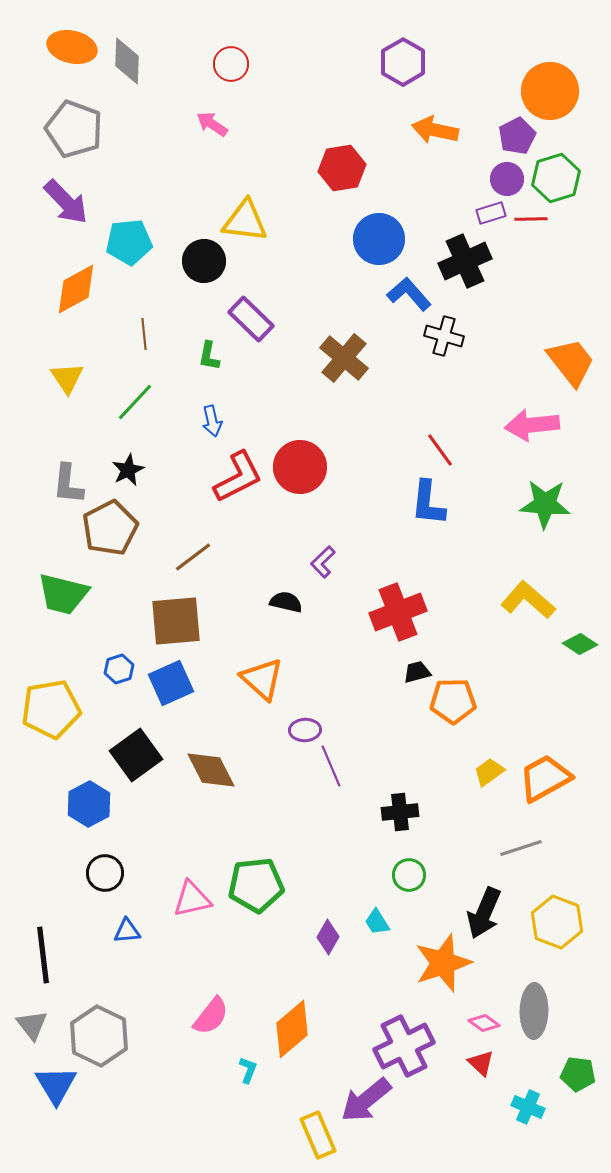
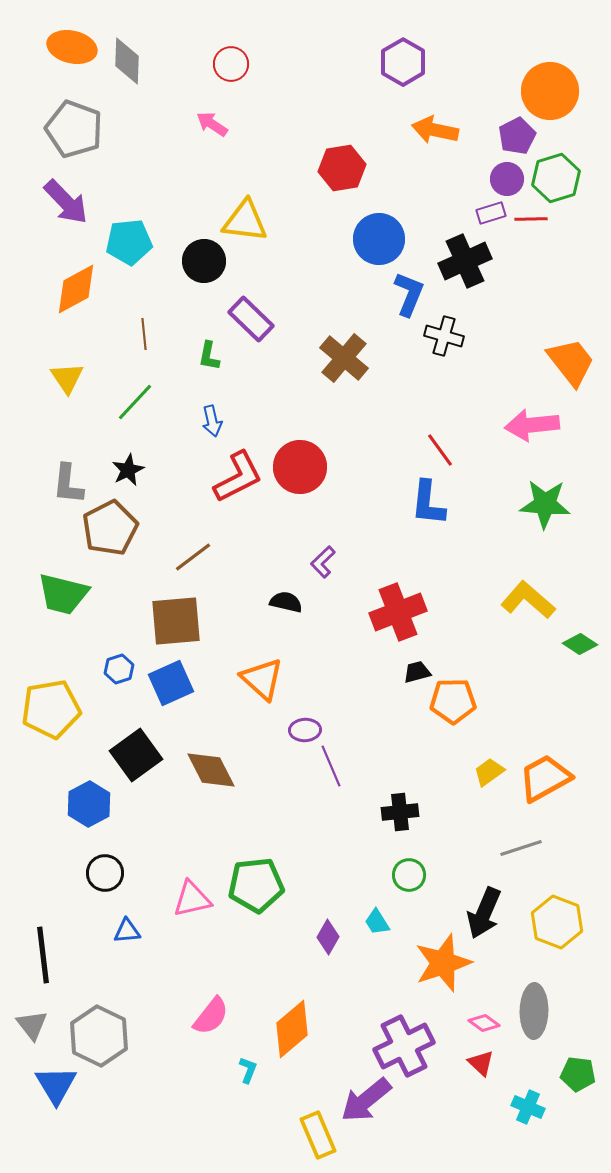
blue L-shape at (409, 294): rotated 63 degrees clockwise
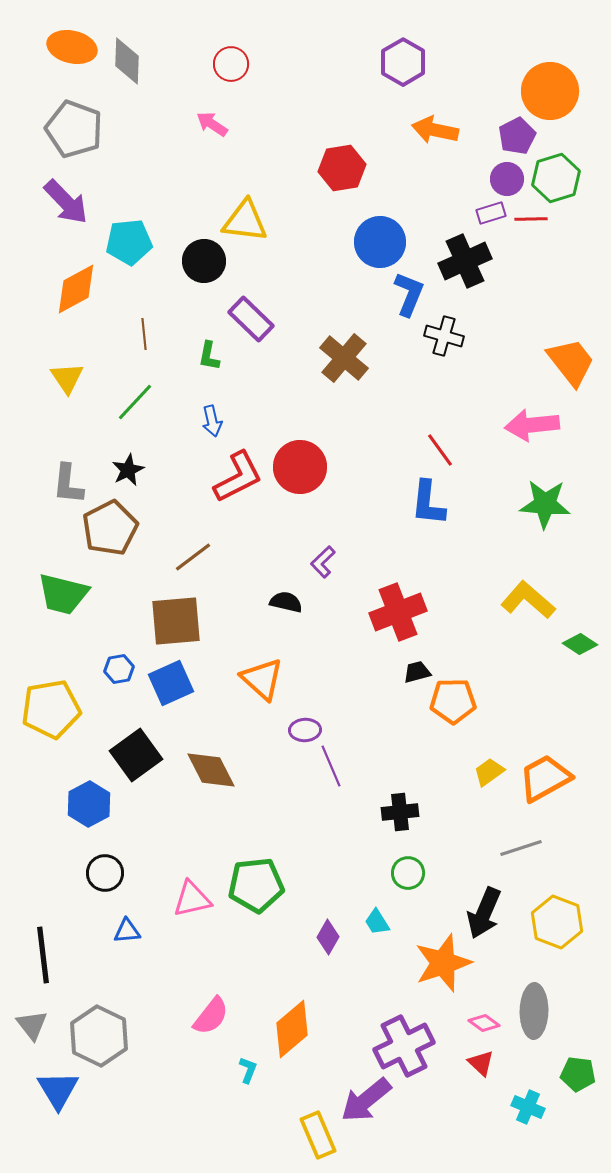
blue circle at (379, 239): moved 1 px right, 3 px down
blue hexagon at (119, 669): rotated 8 degrees clockwise
green circle at (409, 875): moved 1 px left, 2 px up
blue triangle at (56, 1085): moved 2 px right, 5 px down
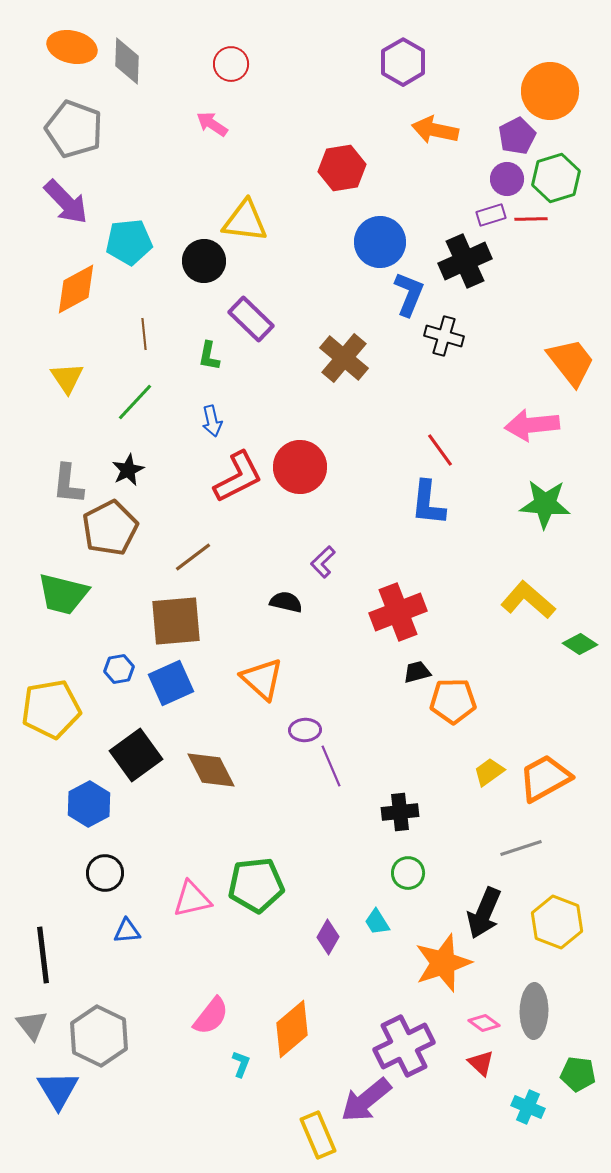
purple rectangle at (491, 213): moved 2 px down
cyan L-shape at (248, 1070): moved 7 px left, 6 px up
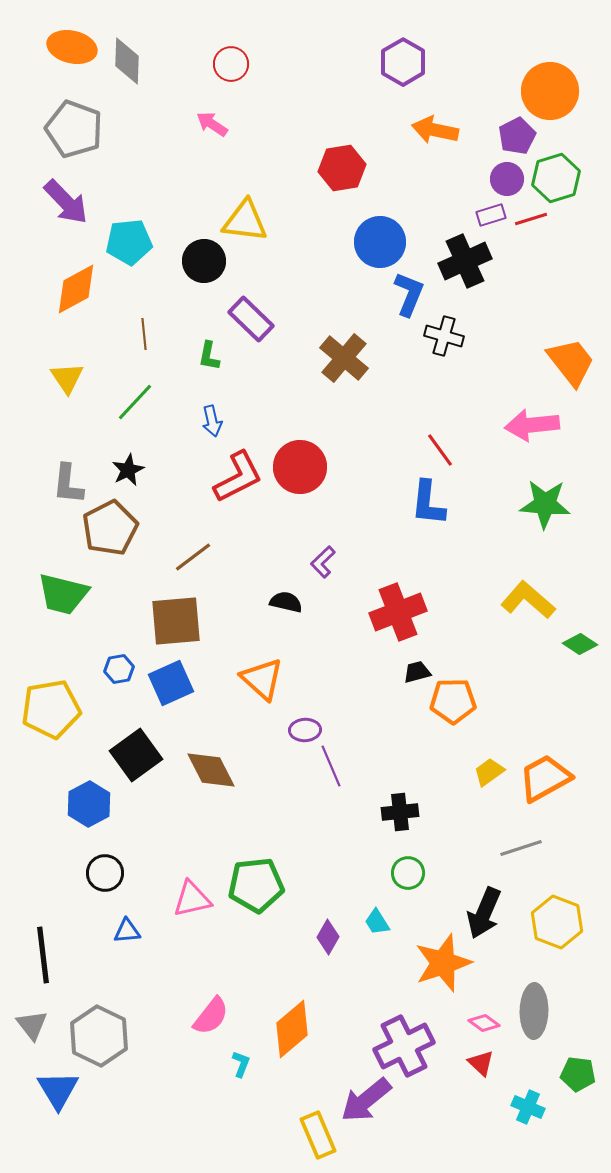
red line at (531, 219): rotated 16 degrees counterclockwise
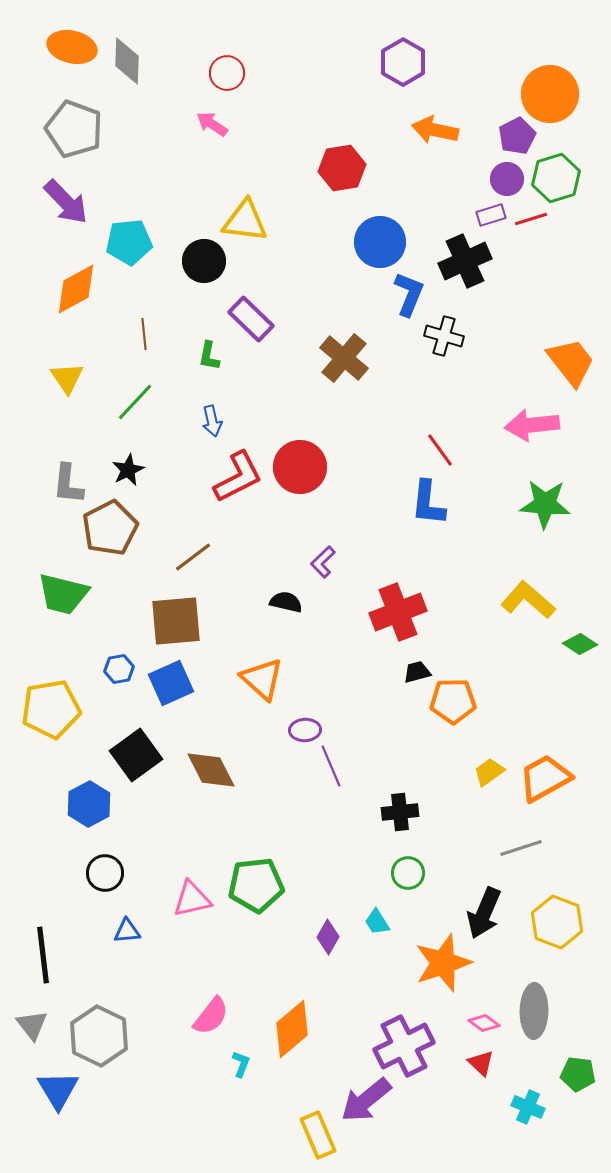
red circle at (231, 64): moved 4 px left, 9 px down
orange circle at (550, 91): moved 3 px down
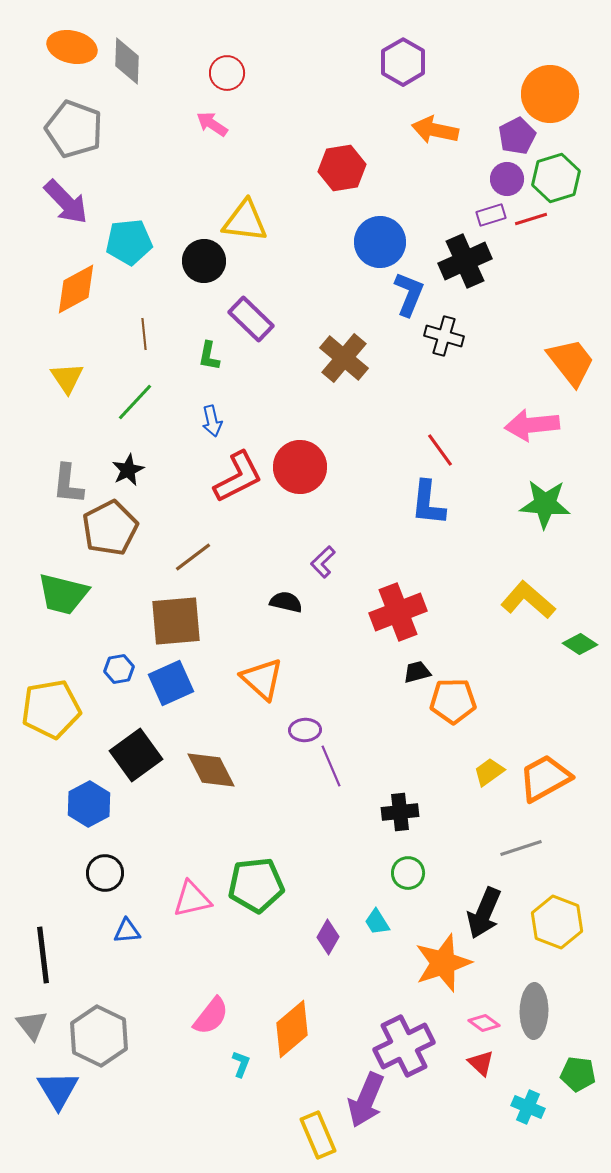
purple arrow at (366, 1100): rotated 28 degrees counterclockwise
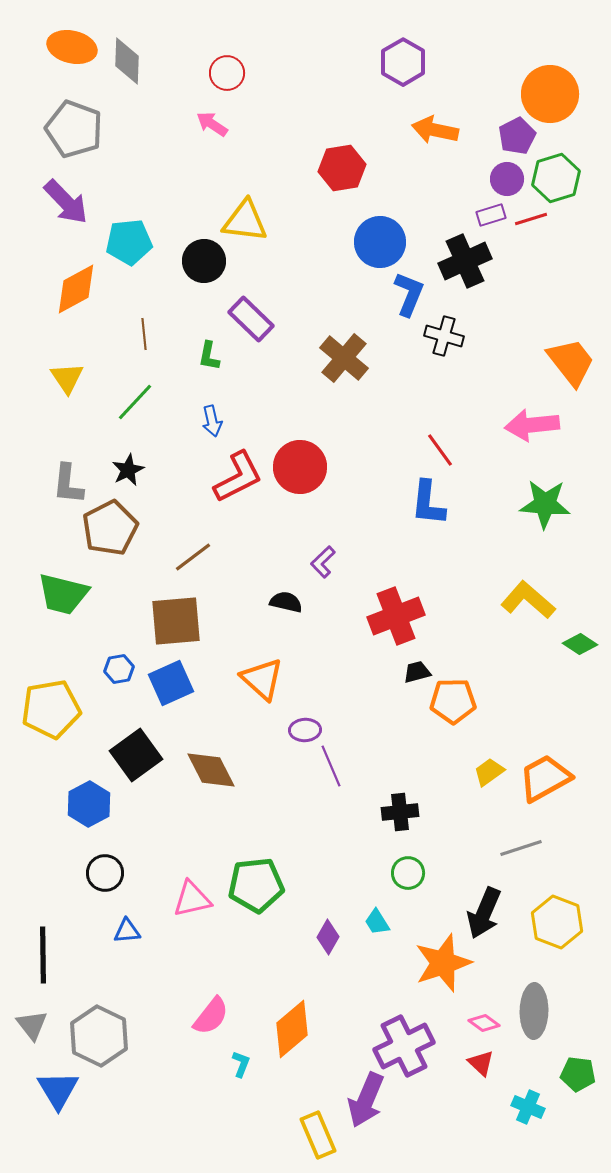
red cross at (398, 612): moved 2 px left, 4 px down
black line at (43, 955): rotated 6 degrees clockwise
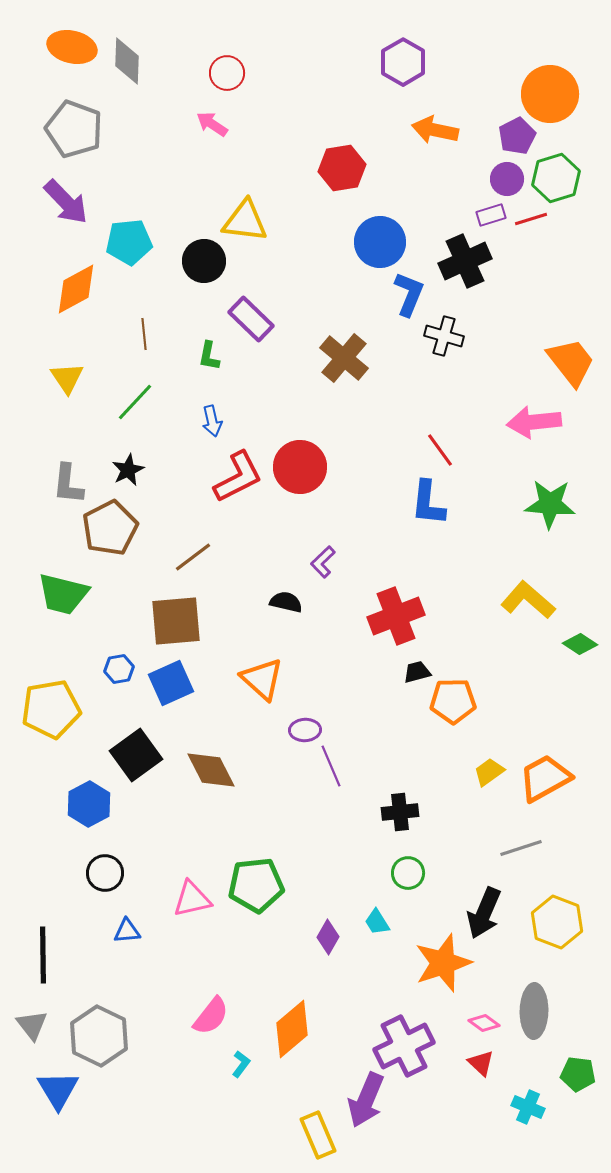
pink arrow at (532, 425): moved 2 px right, 3 px up
green star at (545, 504): moved 5 px right
cyan L-shape at (241, 1064): rotated 16 degrees clockwise
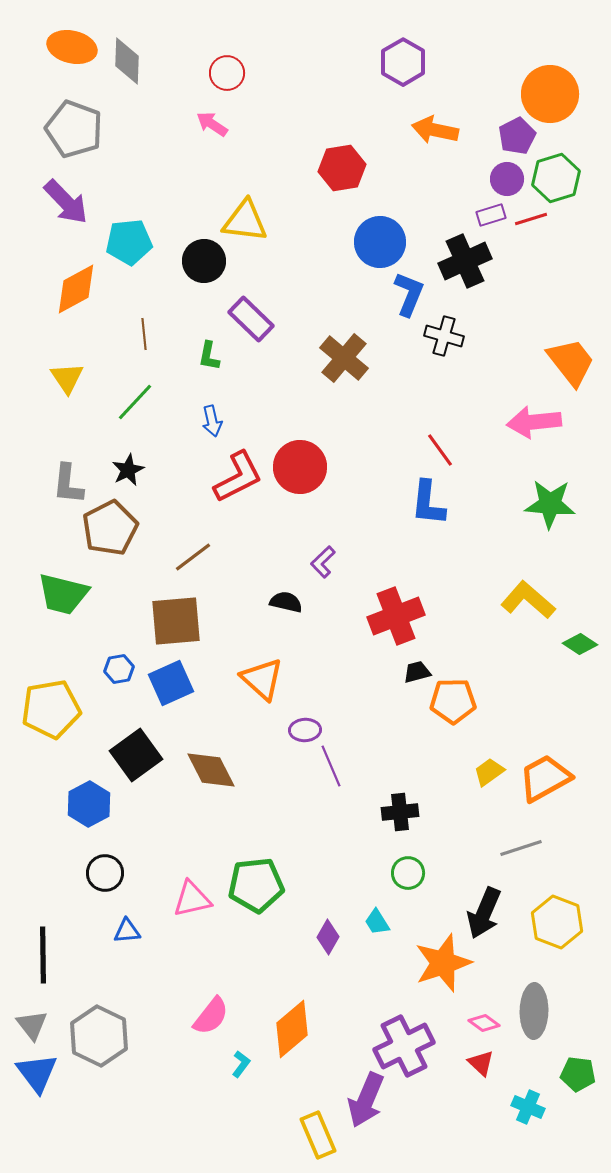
blue triangle at (58, 1090): moved 21 px left, 17 px up; rotated 6 degrees counterclockwise
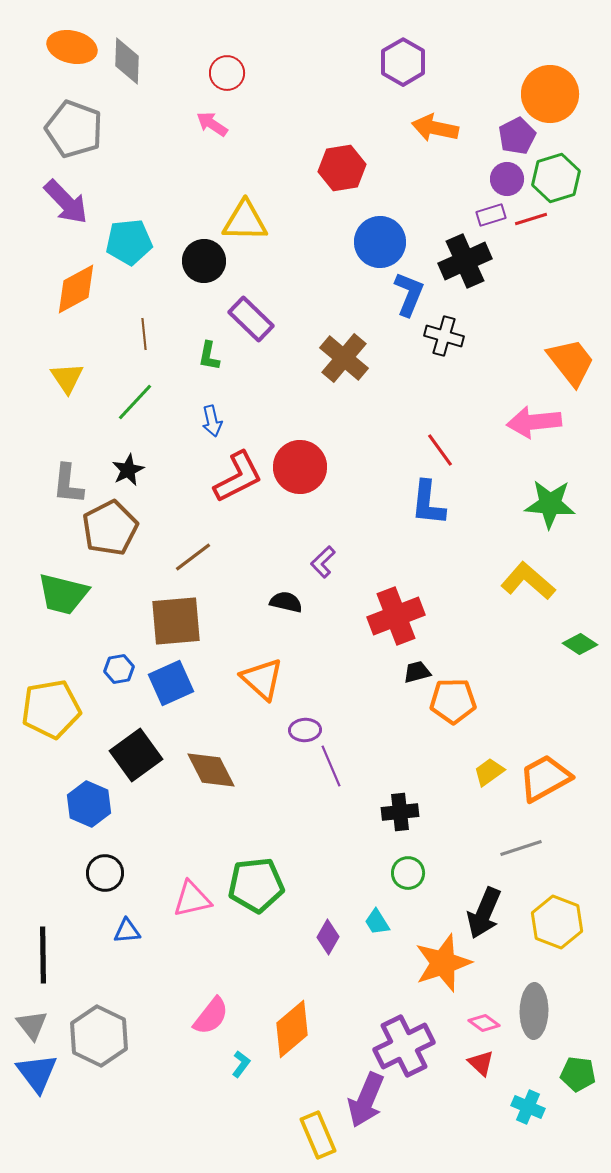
orange arrow at (435, 130): moved 2 px up
yellow triangle at (245, 221): rotated 6 degrees counterclockwise
yellow L-shape at (528, 600): moved 19 px up
blue hexagon at (89, 804): rotated 9 degrees counterclockwise
